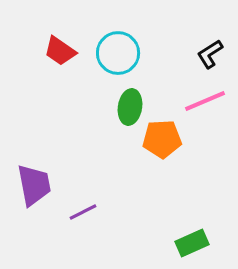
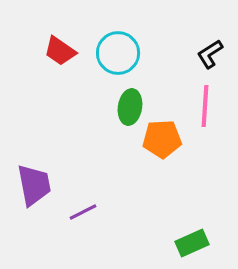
pink line: moved 5 px down; rotated 63 degrees counterclockwise
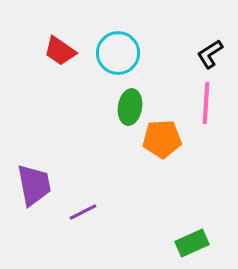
pink line: moved 1 px right, 3 px up
